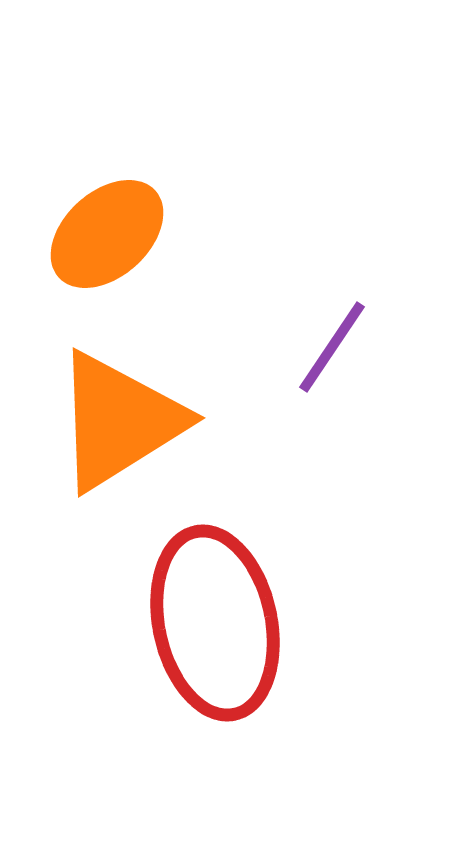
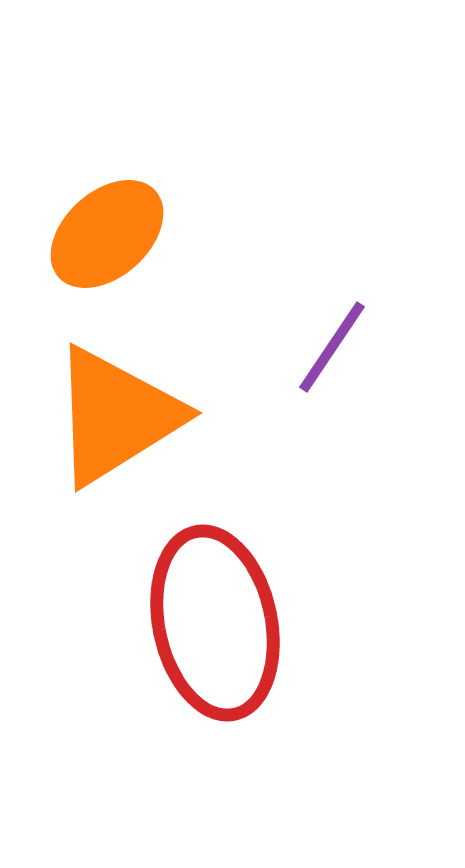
orange triangle: moved 3 px left, 5 px up
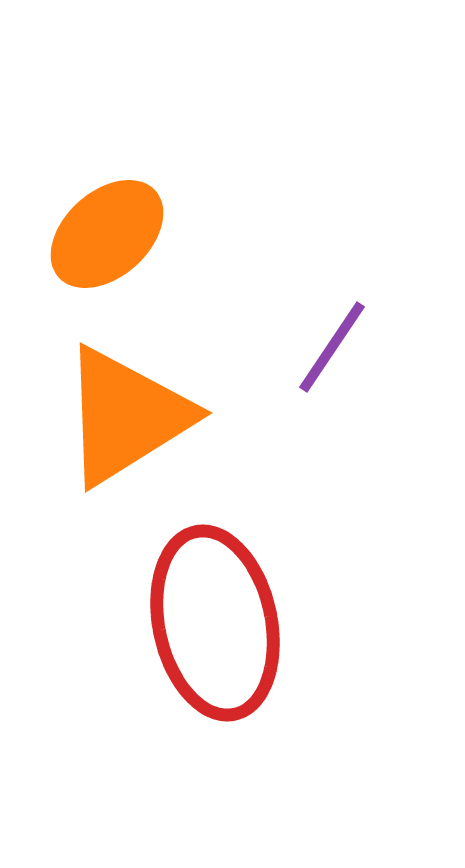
orange triangle: moved 10 px right
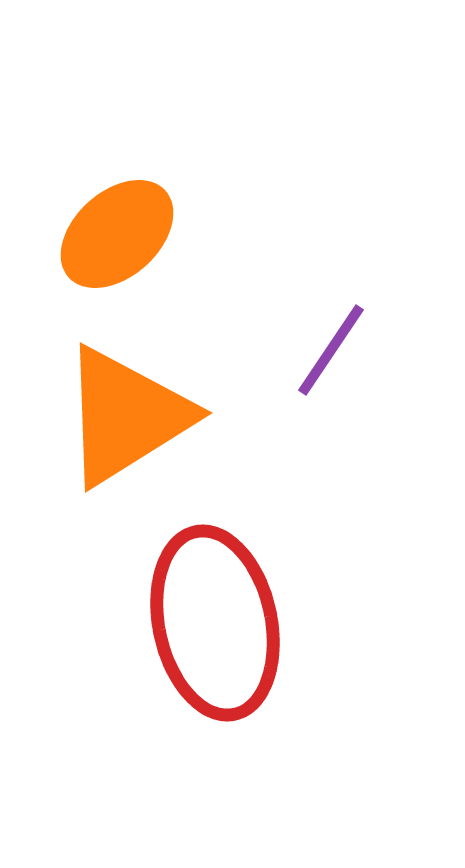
orange ellipse: moved 10 px right
purple line: moved 1 px left, 3 px down
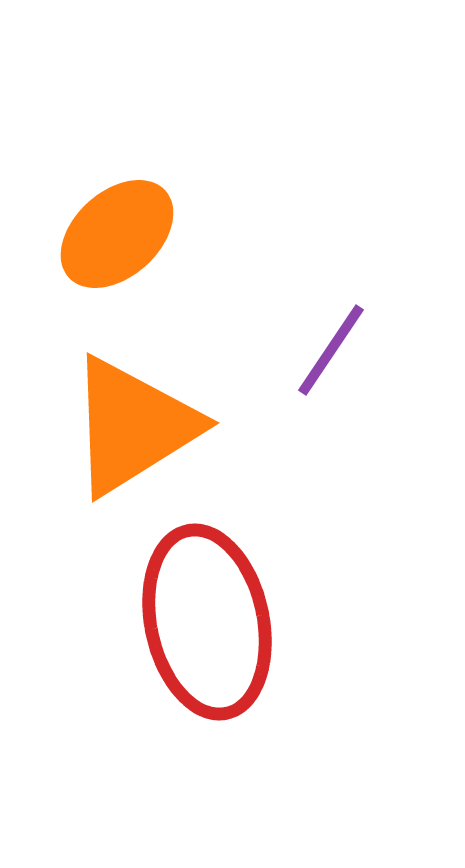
orange triangle: moved 7 px right, 10 px down
red ellipse: moved 8 px left, 1 px up
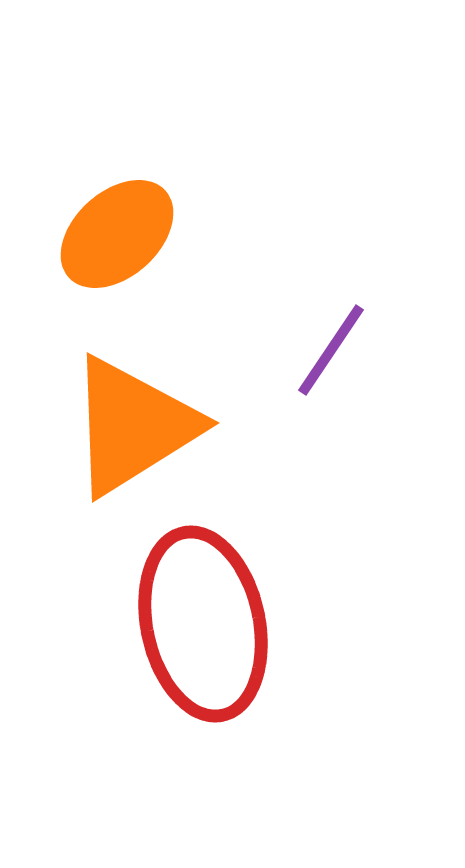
red ellipse: moved 4 px left, 2 px down
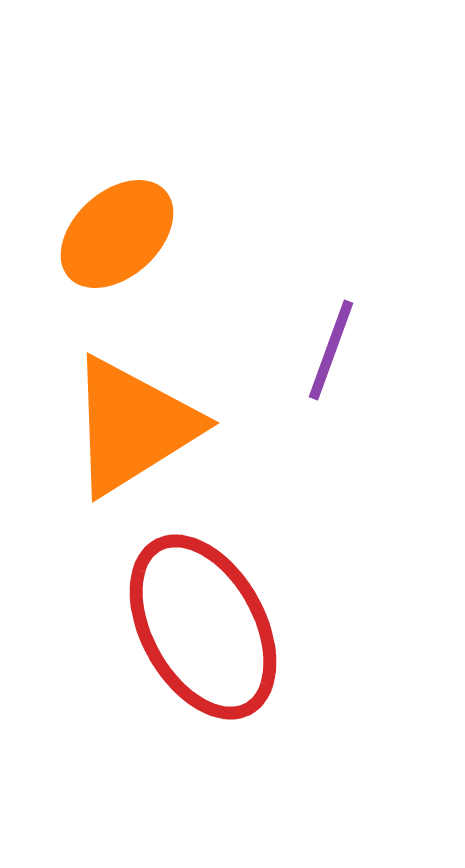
purple line: rotated 14 degrees counterclockwise
red ellipse: moved 3 px down; rotated 17 degrees counterclockwise
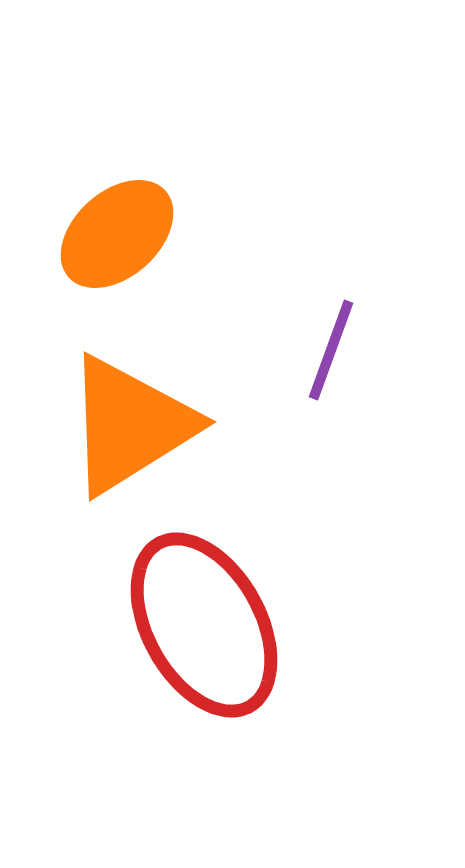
orange triangle: moved 3 px left, 1 px up
red ellipse: moved 1 px right, 2 px up
